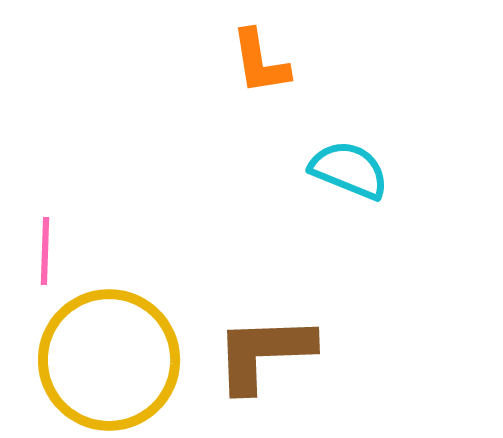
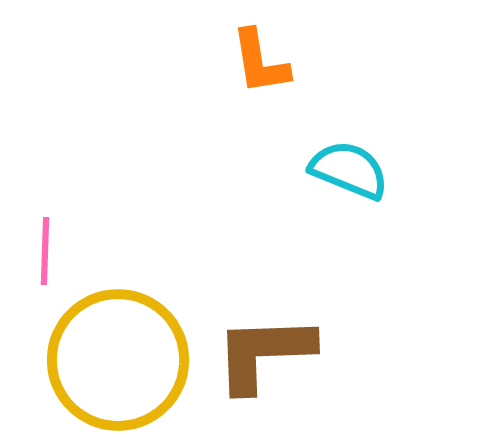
yellow circle: moved 9 px right
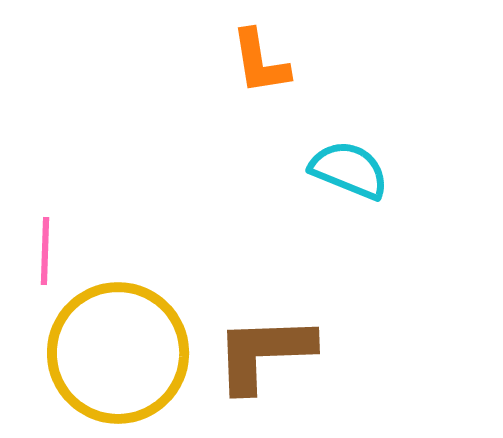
yellow circle: moved 7 px up
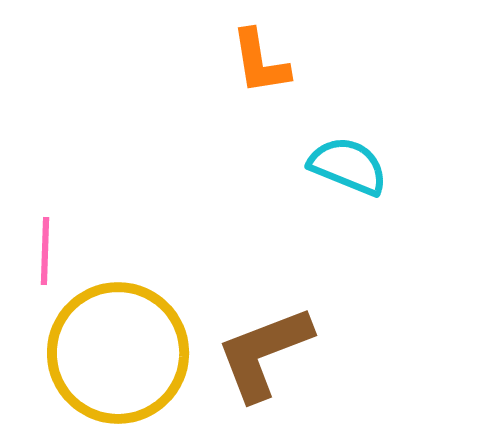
cyan semicircle: moved 1 px left, 4 px up
brown L-shape: rotated 19 degrees counterclockwise
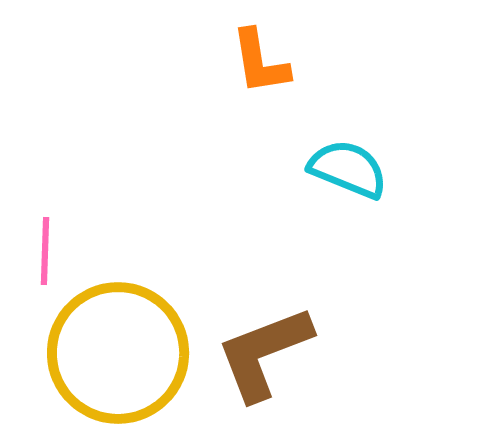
cyan semicircle: moved 3 px down
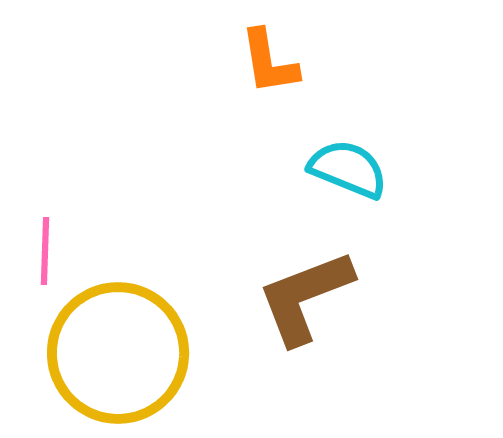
orange L-shape: moved 9 px right
brown L-shape: moved 41 px right, 56 px up
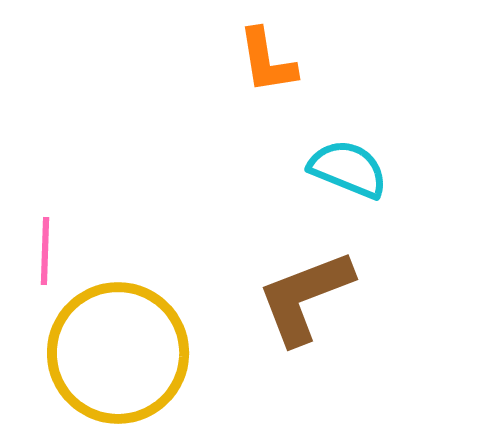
orange L-shape: moved 2 px left, 1 px up
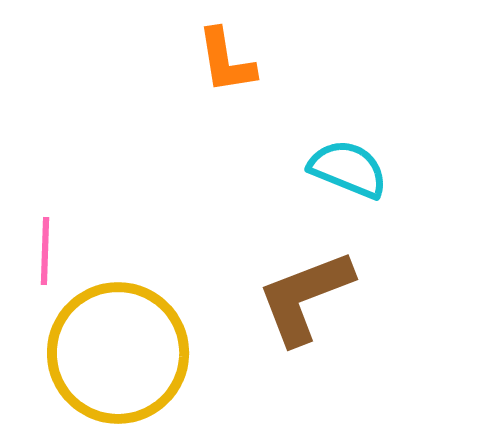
orange L-shape: moved 41 px left
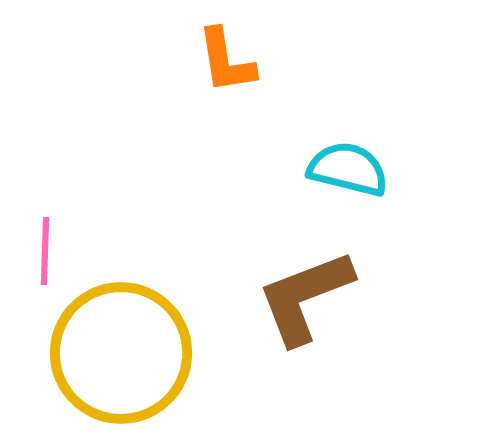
cyan semicircle: rotated 8 degrees counterclockwise
yellow circle: moved 3 px right
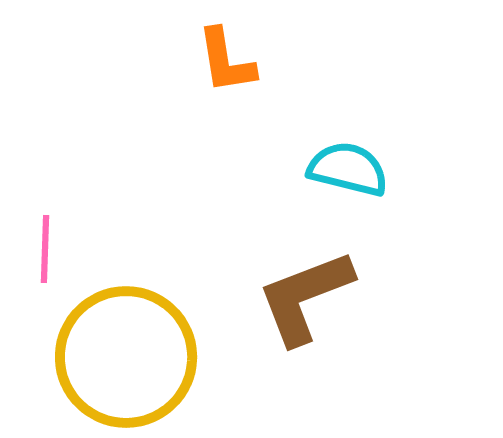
pink line: moved 2 px up
yellow circle: moved 5 px right, 4 px down
